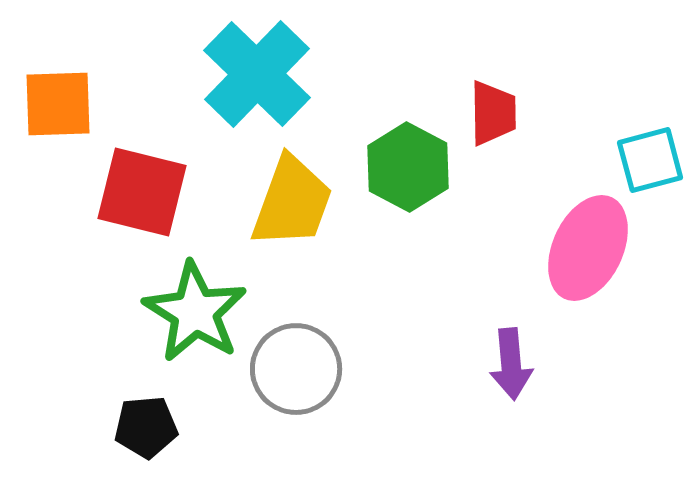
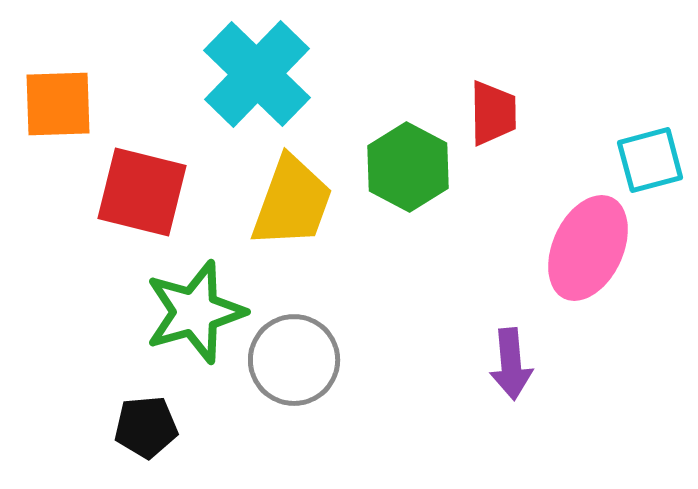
green star: rotated 24 degrees clockwise
gray circle: moved 2 px left, 9 px up
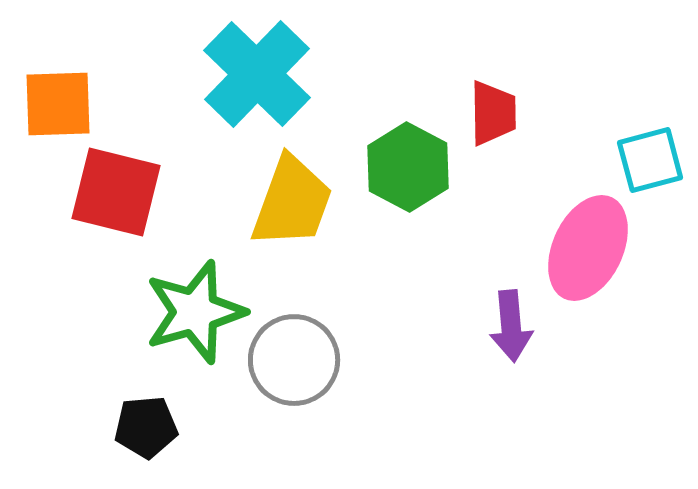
red square: moved 26 px left
purple arrow: moved 38 px up
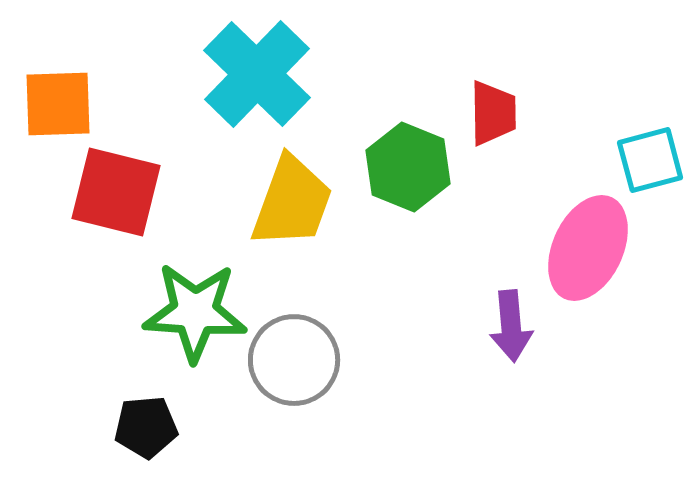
green hexagon: rotated 6 degrees counterclockwise
green star: rotated 20 degrees clockwise
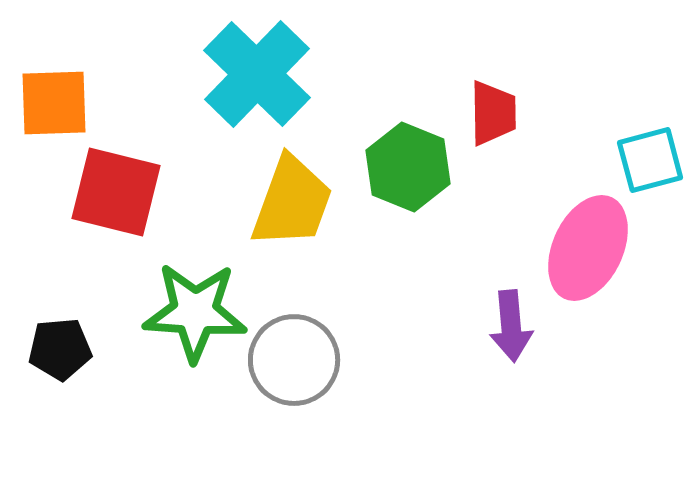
orange square: moved 4 px left, 1 px up
black pentagon: moved 86 px left, 78 px up
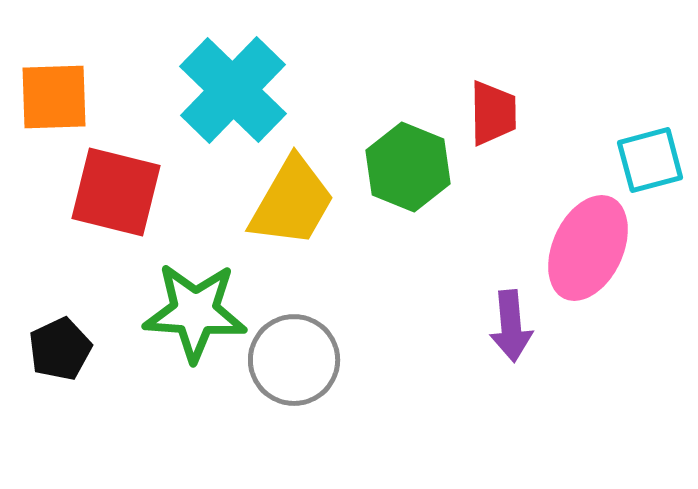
cyan cross: moved 24 px left, 16 px down
orange square: moved 6 px up
yellow trapezoid: rotated 10 degrees clockwise
black pentagon: rotated 20 degrees counterclockwise
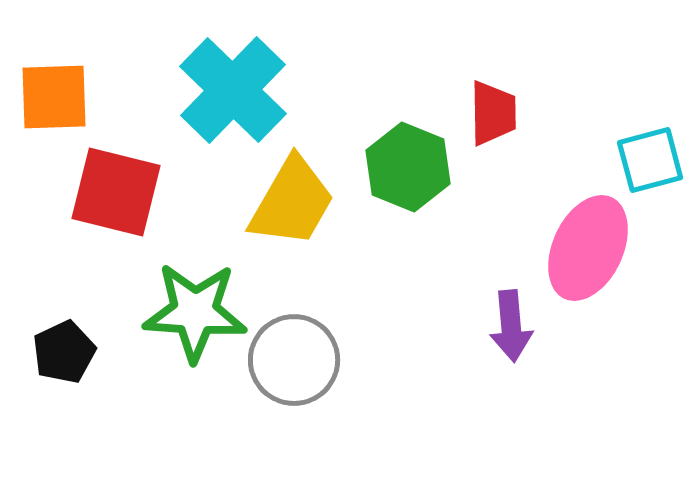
black pentagon: moved 4 px right, 3 px down
